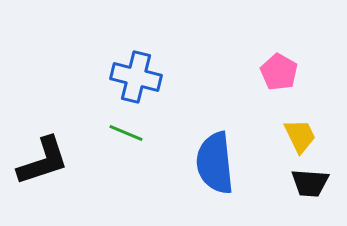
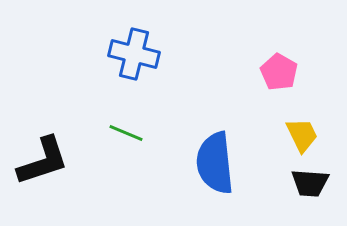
blue cross: moved 2 px left, 23 px up
yellow trapezoid: moved 2 px right, 1 px up
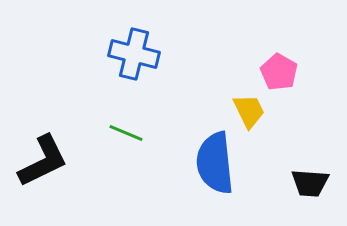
yellow trapezoid: moved 53 px left, 24 px up
black L-shape: rotated 8 degrees counterclockwise
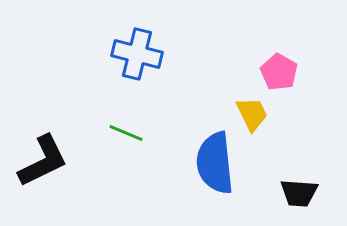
blue cross: moved 3 px right
yellow trapezoid: moved 3 px right, 3 px down
black trapezoid: moved 11 px left, 10 px down
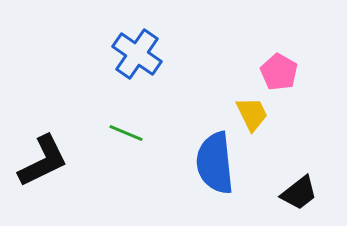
blue cross: rotated 21 degrees clockwise
black trapezoid: rotated 42 degrees counterclockwise
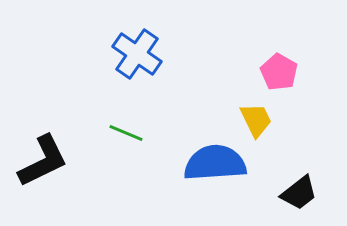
yellow trapezoid: moved 4 px right, 6 px down
blue semicircle: rotated 92 degrees clockwise
